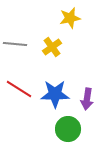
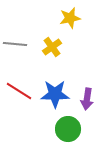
red line: moved 2 px down
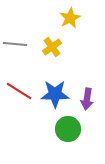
yellow star: rotated 15 degrees counterclockwise
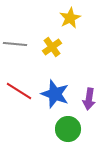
blue star: rotated 20 degrees clockwise
purple arrow: moved 2 px right
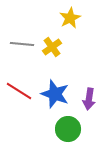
gray line: moved 7 px right
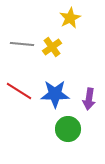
blue star: rotated 20 degrees counterclockwise
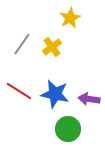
gray line: rotated 60 degrees counterclockwise
blue star: rotated 12 degrees clockwise
purple arrow: rotated 90 degrees clockwise
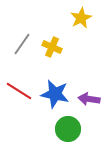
yellow star: moved 11 px right
yellow cross: rotated 30 degrees counterclockwise
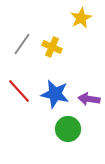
red line: rotated 16 degrees clockwise
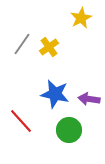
yellow cross: moved 3 px left; rotated 30 degrees clockwise
red line: moved 2 px right, 30 px down
green circle: moved 1 px right, 1 px down
